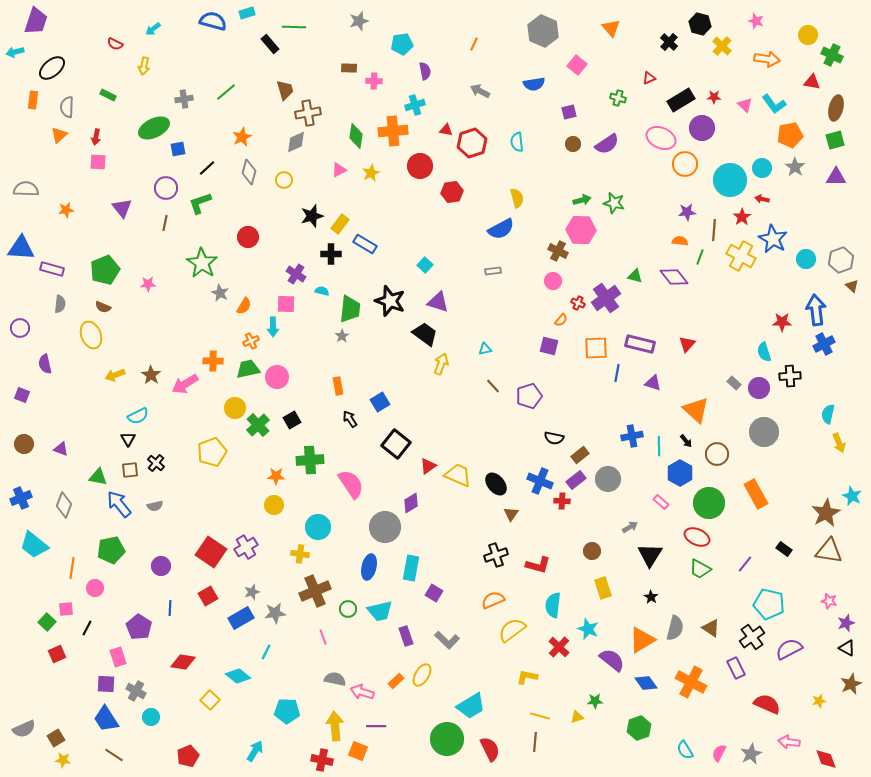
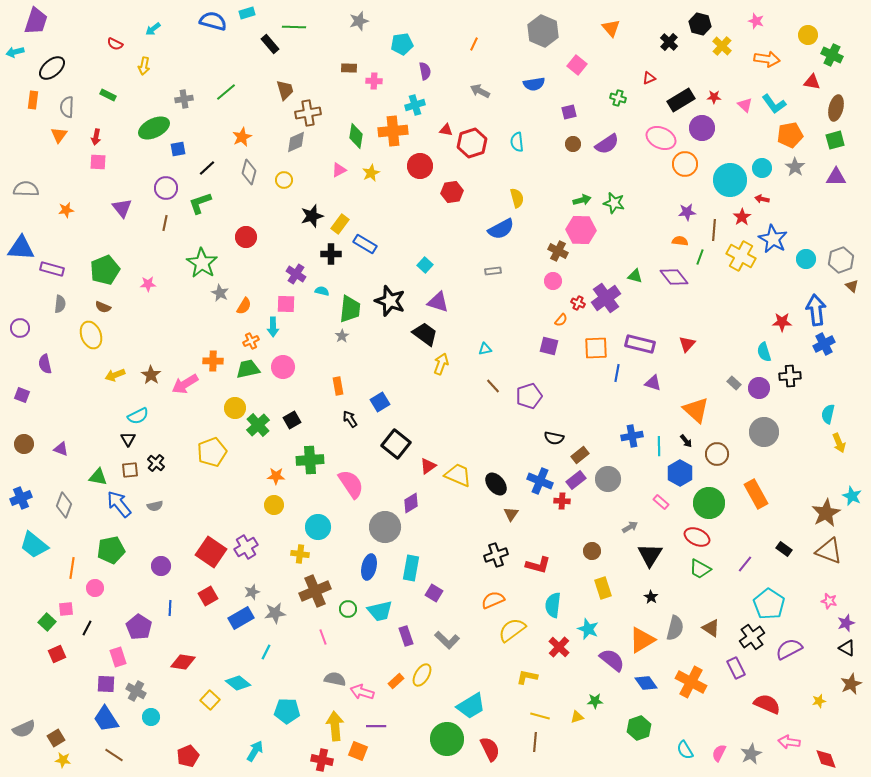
orange triangle at (59, 135): rotated 12 degrees counterclockwise
red circle at (248, 237): moved 2 px left
pink circle at (277, 377): moved 6 px right, 10 px up
brown triangle at (829, 551): rotated 12 degrees clockwise
cyan pentagon at (769, 604): rotated 20 degrees clockwise
cyan diamond at (238, 676): moved 7 px down
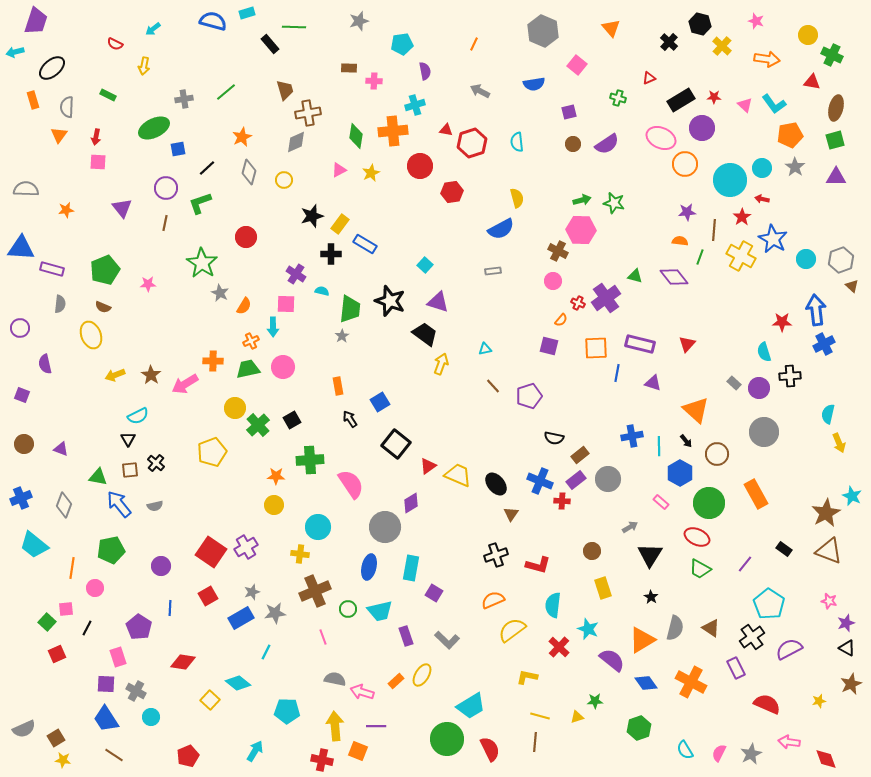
orange rectangle at (33, 100): rotated 24 degrees counterclockwise
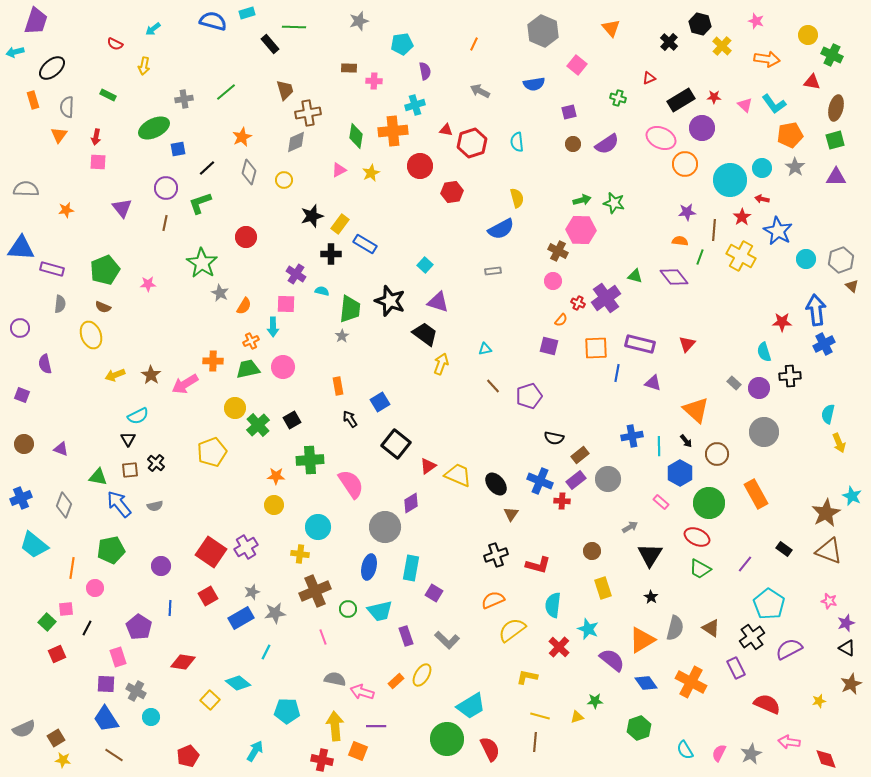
blue star at (773, 239): moved 5 px right, 8 px up
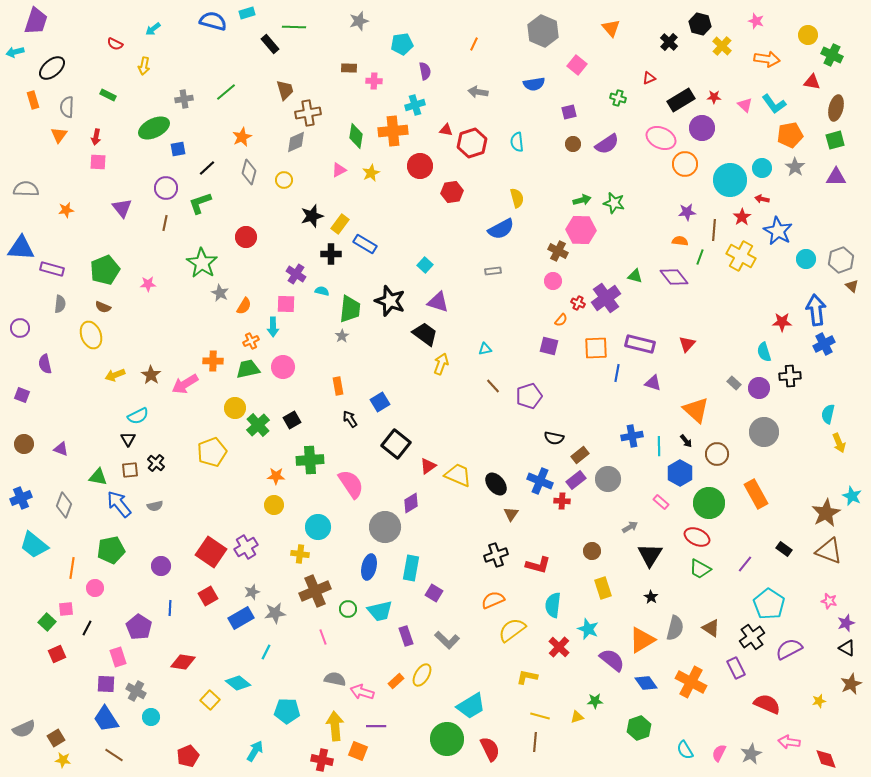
gray arrow at (480, 91): moved 2 px left, 1 px down; rotated 18 degrees counterclockwise
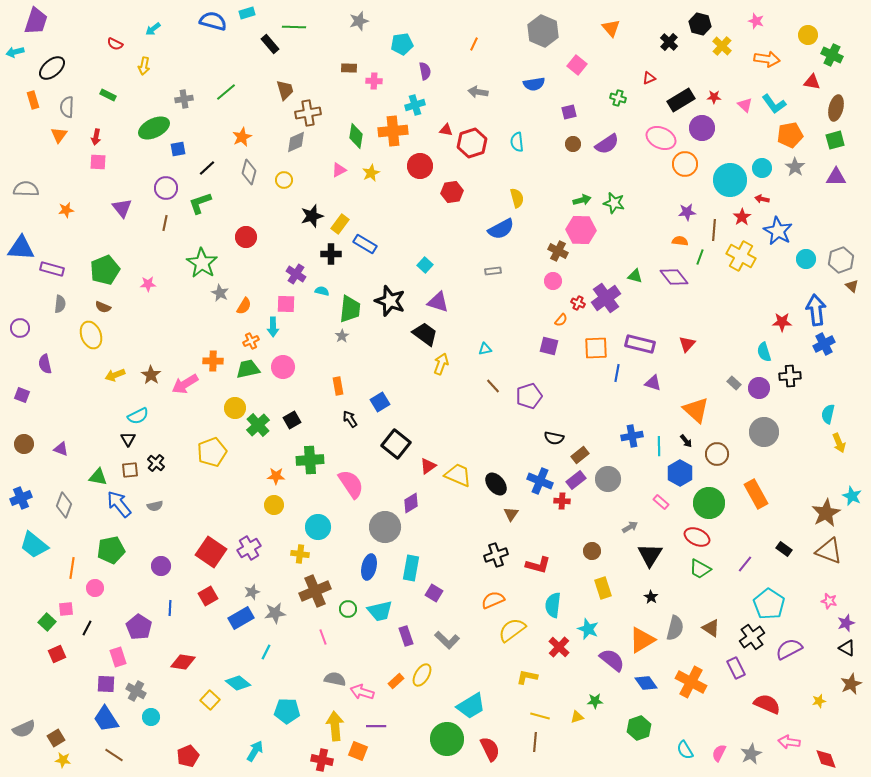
purple cross at (246, 547): moved 3 px right, 1 px down
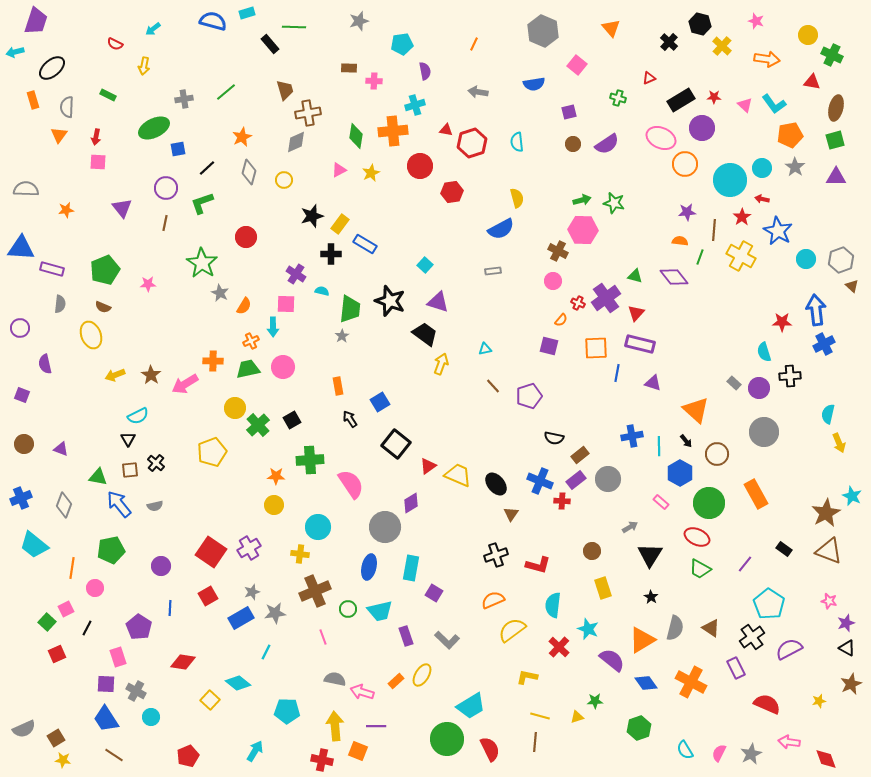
green L-shape at (200, 203): moved 2 px right
pink hexagon at (581, 230): moved 2 px right
red triangle at (687, 344): moved 51 px left, 31 px up
pink square at (66, 609): rotated 21 degrees counterclockwise
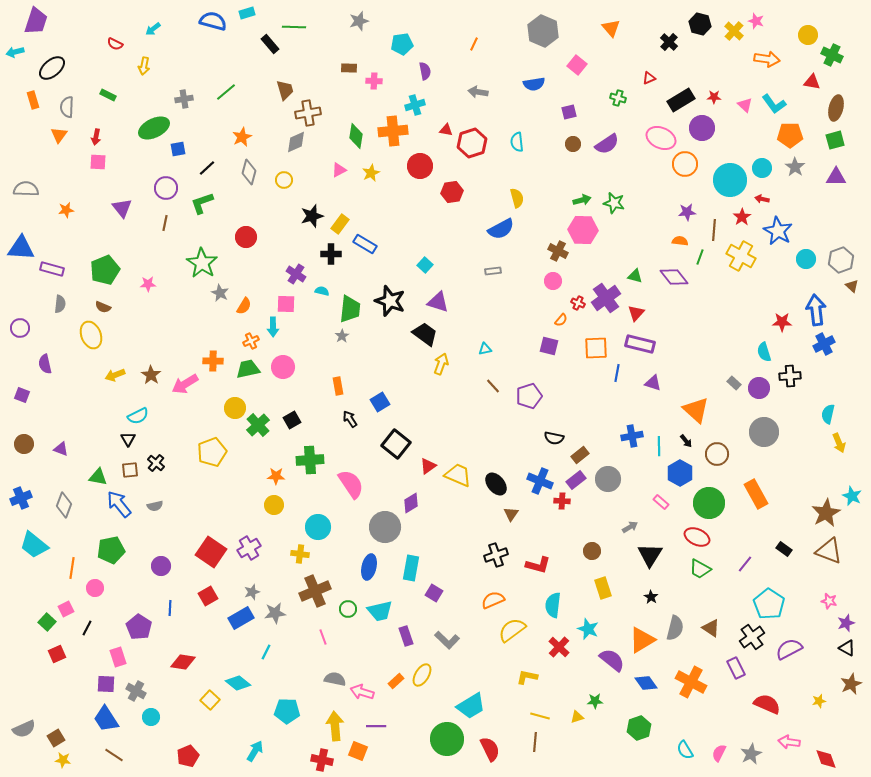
yellow cross at (722, 46): moved 12 px right, 15 px up
orange pentagon at (790, 135): rotated 10 degrees clockwise
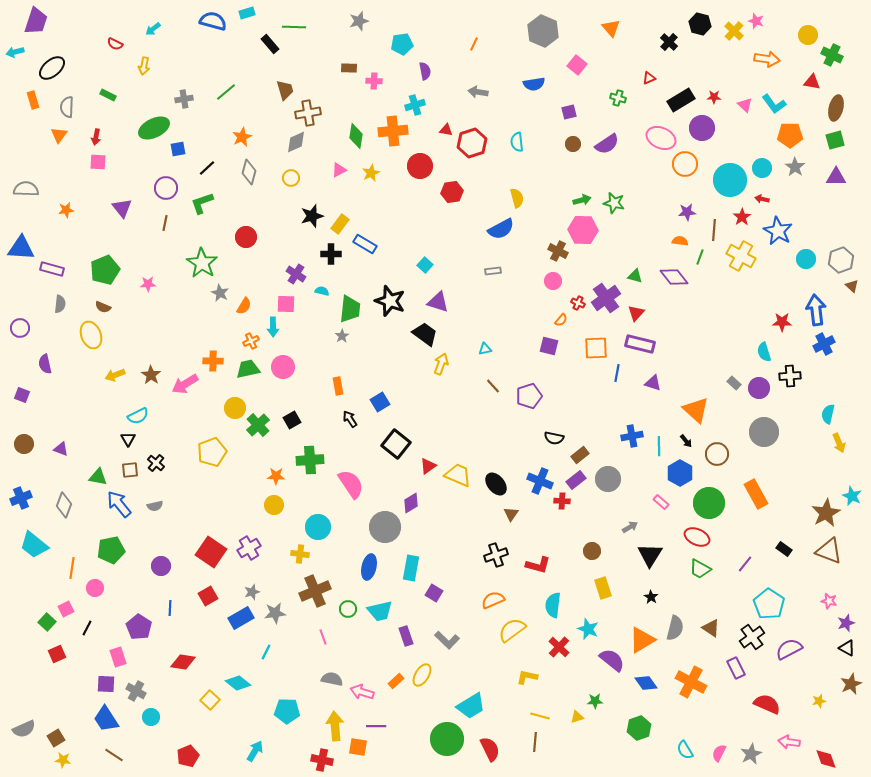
yellow circle at (284, 180): moved 7 px right, 2 px up
gray semicircle at (335, 679): moved 3 px left
orange square at (358, 751): moved 4 px up; rotated 12 degrees counterclockwise
